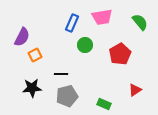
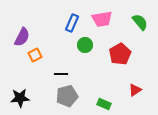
pink trapezoid: moved 2 px down
black star: moved 12 px left, 10 px down
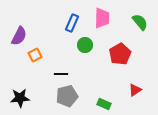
pink trapezoid: moved 1 px up; rotated 80 degrees counterclockwise
purple semicircle: moved 3 px left, 1 px up
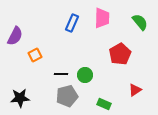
purple semicircle: moved 4 px left
green circle: moved 30 px down
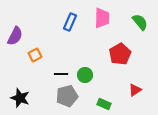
blue rectangle: moved 2 px left, 1 px up
black star: rotated 24 degrees clockwise
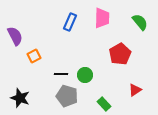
purple semicircle: rotated 54 degrees counterclockwise
orange square: moved 1 px left, 1 px down
gray pentagon: rotated 30 degrees clockwise
green rectangle: rotated 24 degrees clockwise
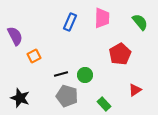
black line: rotated 16 degrees counterclockwise
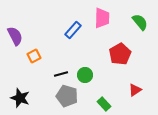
blue rectangle: moved 3 px right, 8 px down; rotated 18 degrees clockwise
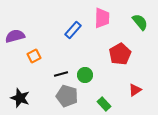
purple semicircle: rotated 78 degrees counterclockwise
